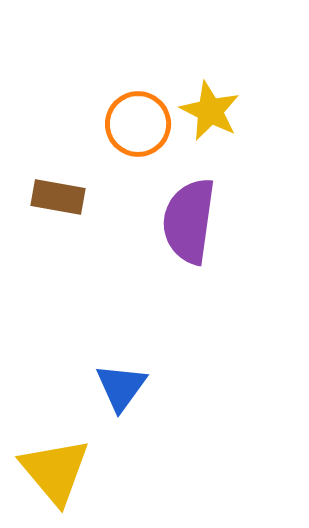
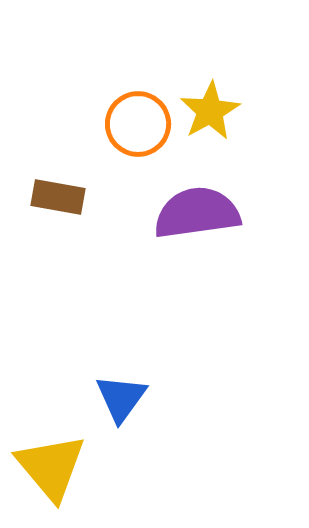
yellow star: rotated 16 degrees clockwise
purple semicircle: moved 8 px right, 8 px up; rotated 74 degrees clockwise
blue triangle: moved 11 px down
yellow triangle: moved 4 px left, 4 px up
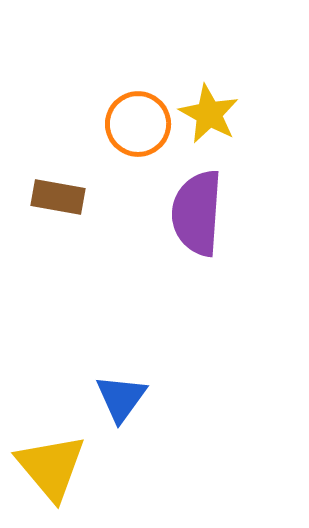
yellow star: moved 1 px left, 3 px down; rotated 14 degrees counterclockwise
purple semicircle: rotated 78 degrees counterclockwise
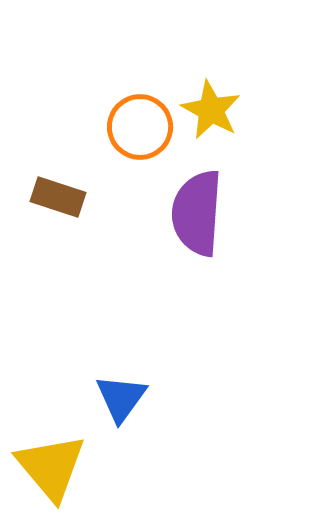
yellow star: moved 2 px right, 4 px up
orange circle: moved 2 px right, 3 px down
brown rectangle: rotated 8 degrees clockwise
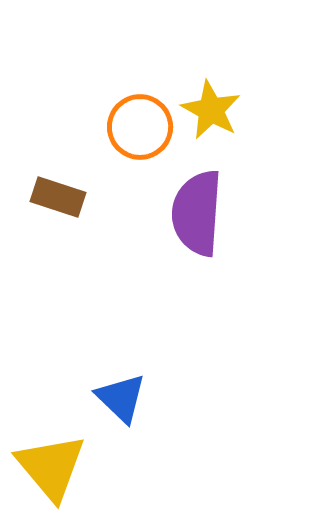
blue triangle: rotated 22 degrees counterclockwise
